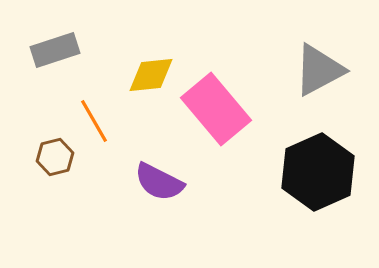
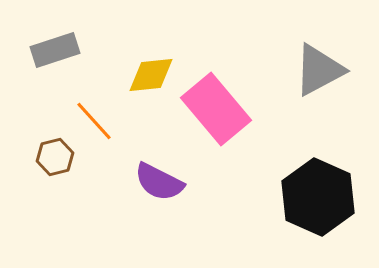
orange line: rotated 12 degrees counterclockwise
black hexagon: moved 25 px down; rotated 12 degrees counterclockwise
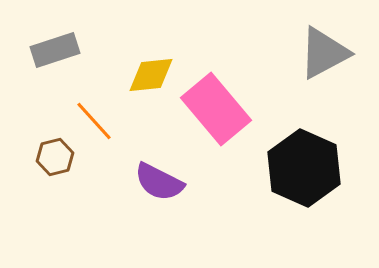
gray triangle: moved 5 px right, 17 px up
black hexagon: moved 14 px left, 29 px up
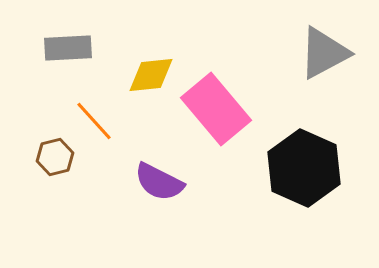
gray rectangle: moved 13 px right, 2 px up; rotated 15 degrees clockwise
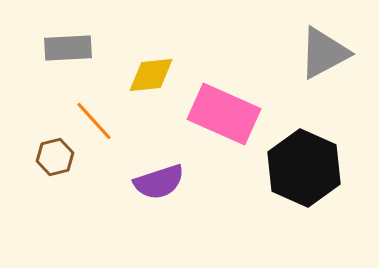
pink rectangle: moved 8 px right, 5 px down; rotated 26 degrees counterclockwise
purple semicircle: rotated 45 degrees counterclockwise
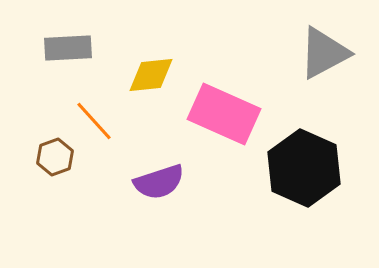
brown hexagon: rotated 6 degrees counterclockwise
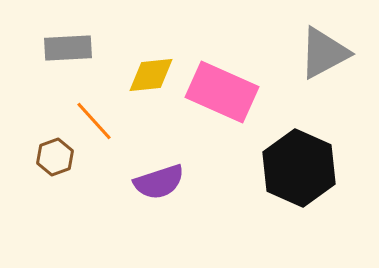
pink rectangle: moved 2 px left, 22 px up
black hexagon: moved 5 px left
